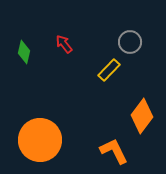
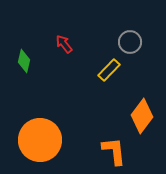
green diamond: moved 9 px down
orange L-shape: rotated 20 degrees clockwise
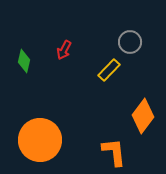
red arrow: moved 6 px down; rotated 114 degrees counterclockwise
orange diamond: moved 1 px right
orange L-shape: moved 1 px down
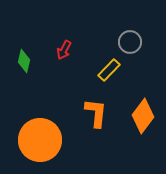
orange L-shape: moved 18 px left, 39 px up; rotated 12 degrees clockwise
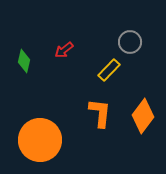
red arrow: rotated 24 degrees clockwise
orange L-shape: moved 4 px right
